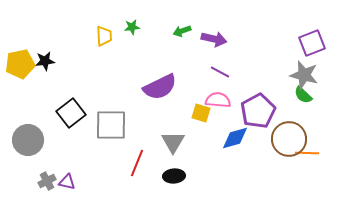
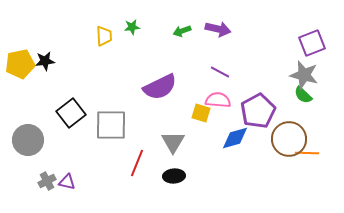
purple arrow: moved 4 px right, 10 px up
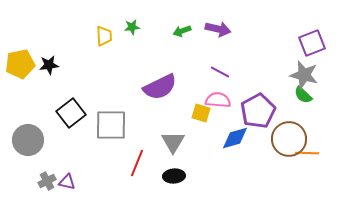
black star: moved 4 px right, 4 px down
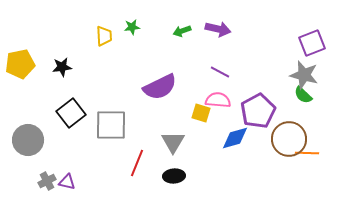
black star: moved 13 px right, 2 px down
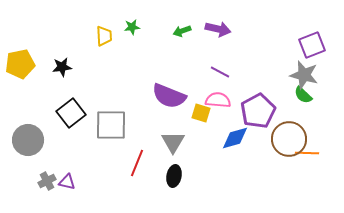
purple square: moved 2 px down
purple semicircle: moved 9 px right, 9 px down; rotated 48 degrees clockwise
black ellipse: rotated 75 degrees counterclockwise
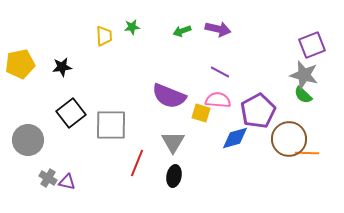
gray cross: moved 1 px right, 3 px up; rotated 30 degrees counterclockwise
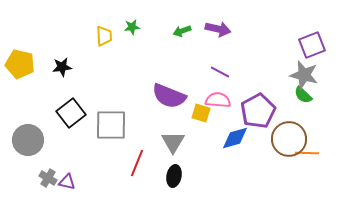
yellow pentagon: rotated 24 degrees clockwise
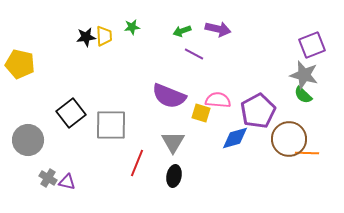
black star: moved 24 px right, 30 px up
purple line: moved 26 px left, 18 px up
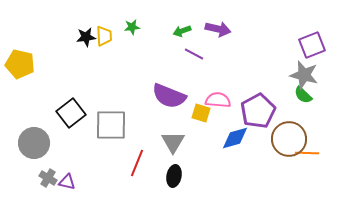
gray circle: moved 6 px right, 3 px down
